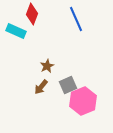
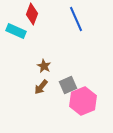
brown star: moved 3 px left; rotated 16 degrees counterclockwise
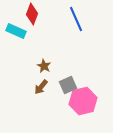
pink hexagon: rotated 8 degrees clockwise
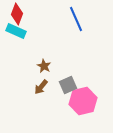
red diamond: moved 15 px left
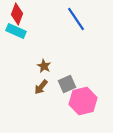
blue line: rotated 10 degrees counterclockwise
gray square: moved 1 px left, 1 px up
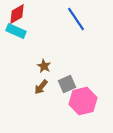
red diamond: rotated 40 degrees clockwise
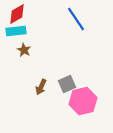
cyan rectangle: rotated 30 degrees counterclockwise
brown star: moved 20 px left, 16 px up
brown arrow: rotated 14 degrees counterclockwise
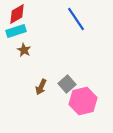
cyan rectangle: rotated 12 degrees counterclockwise
gray square: rotated 18 degrees counterclockwise
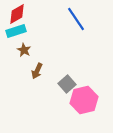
brown arrow: moved 4 px left, 16 px up
pink hexagon: moved 1 px right, 1 px up
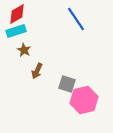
gray square: rotated 30 degrees counterclockwise
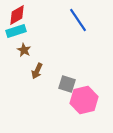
red diamond: moved 1 px down
blue line: moved 2 px right, 1 px down
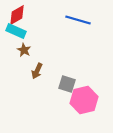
blue line: rotated 40 degrees counterclockwise
cyan rectangle: rotated 42 degrees clockwise
